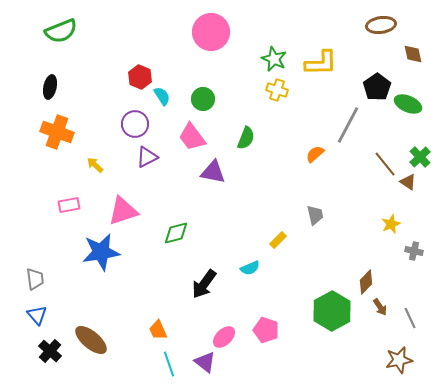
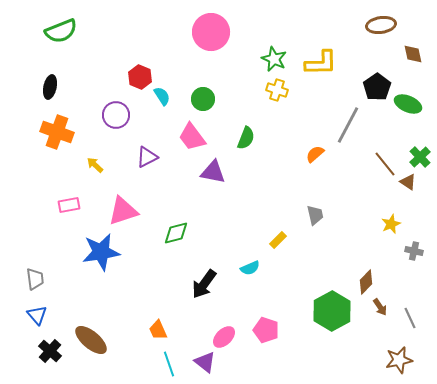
purple circle at (135, 124): moved 19 px left, 9 px up
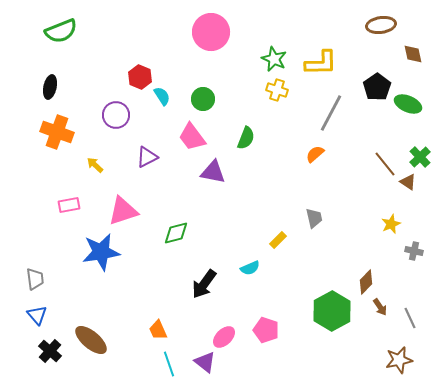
gray line at (348, 125): moved 17 px left, 12 px up
gray trapezoid at (315, 215): moved 1 px left, 3 px down
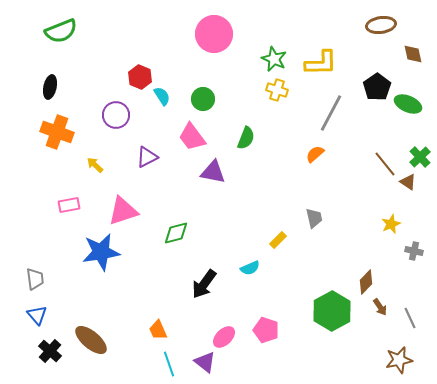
pink circle at (211, 32): moved 3 px right, 2 px down
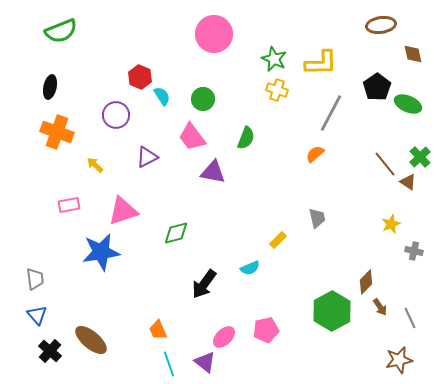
gray trapezoid at (314, 218): moved 3 px right
pink pentagon at (266, 330): rotated 30 degrees counterclockwise
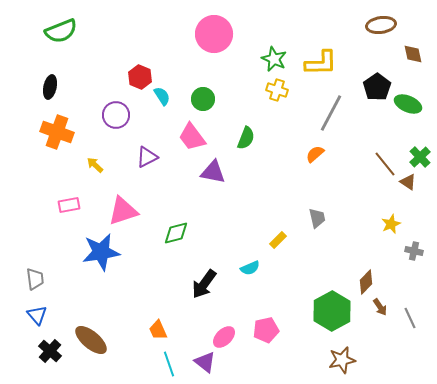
brown star at (399, 360): moved 57 px left
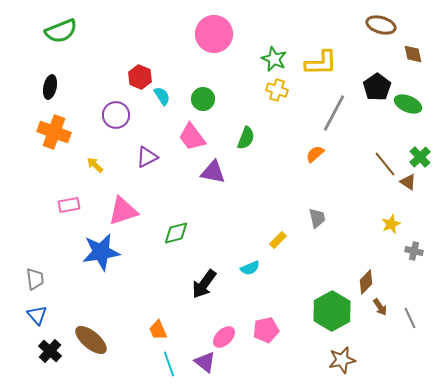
brown ellipse at (381, 25): rotated 24 degrees clockwise
gray line at (331, 113): moved 3 px right
orange cross at (57, 132): moved 3 px left
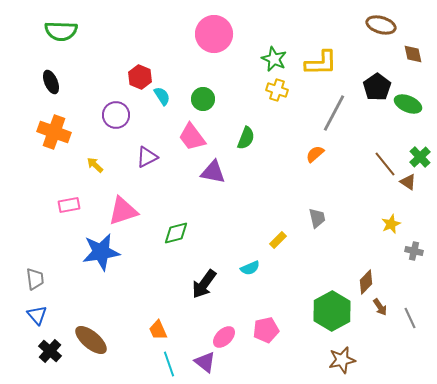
green semicircle at (61, 31): rotated 24 degrees clockwise
black ellipse at (50, 87): moved 1 px right, 5 px up; rotated 35 degrees counterclockwise
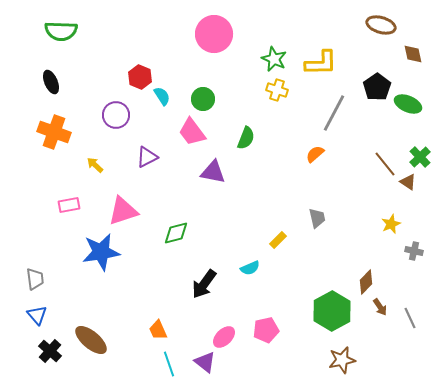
pink trapezoid at (192, 137): moved 5 px up
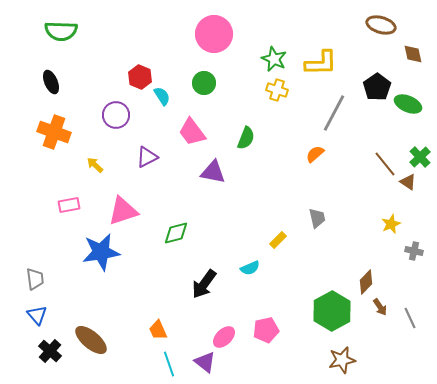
green circle at (203, 99): moved 1 px right, 16 px up
